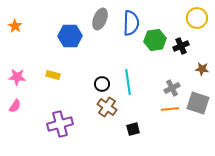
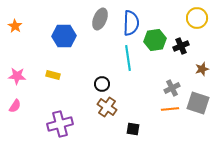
blue hexagon: moved 6 px left
brown star: rotated 24 degrees counterclockwise
pink star: moved 1 px up
cyan line: moved 24 px up
black square: rotated 24 degrees clockwise
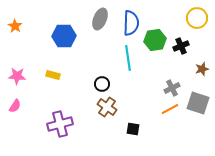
orange line: rotated 24 degrees counterclockwise
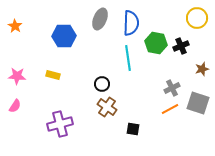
green hexagon: moved 1 px right, 3 px down; rotated 20 degrees clockwise
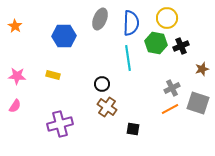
yellow circle: moved 30 px left
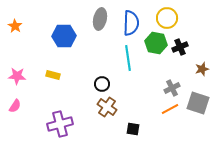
gray ellipse: rotated 10 degrees counterclockwise
black cross: moved 1 px left, 1 px down
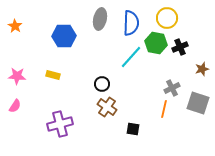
cyan line: moved 3 px right, 1 px up; rotated 50 degrees clockwise
orange line: moved 6 px left; rotated 48 degrees counterclockwise
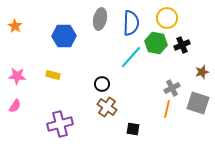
black cross: moved 2 px right, 2 px up
brown star: moved 3 px down
orange line: moved 3 px right
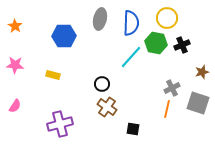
pink star: moved 2 px left, 11 px up
